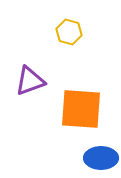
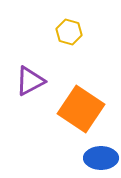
purple triangle: rotated 8 degrees counterclockwise
orange square: rotated 30 degrees clockwise
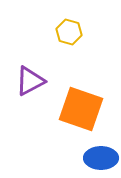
orange square: rotated 15 degrees counterclockwise
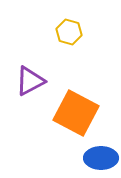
orange square: moved 5 px left, 4 px down; rotated 9 degrees clockwise
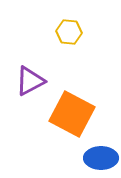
yellow hexagon: rotated 10 degrees counterclockwise
orange square: moved 4 px left, 1 px down
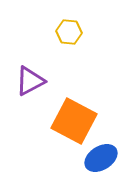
orange square: moved 2 px right, 7 px down
blue ellipse: rotated 32 degrees counterclockwise
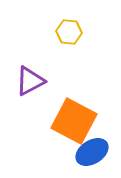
blue ellipse: moved 9 px left, 6 px up
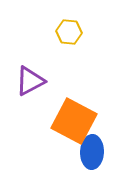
blue ellipse: rotated 56 degrees counterclockwise
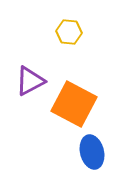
orange square: moved 17 px up
blue ellipse: rotated 16 degrees counterclockwise
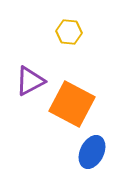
orange square: moved 2 px left
blue ellipse: rotated 40 degrees clockwise
